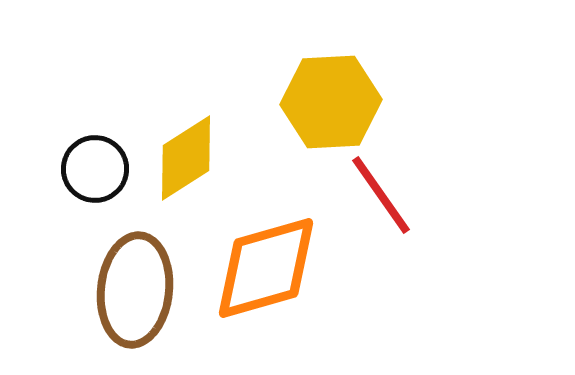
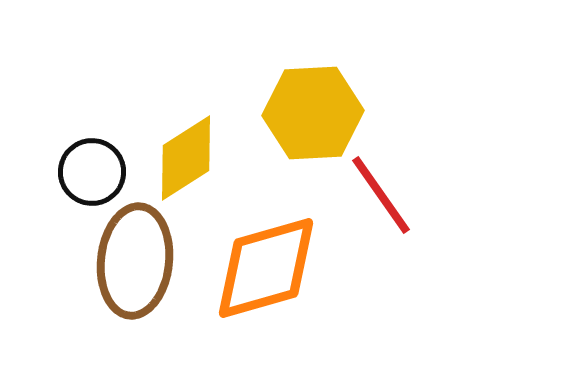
yellow hexagon: moved 18 px left, 11 px down
black circle: moved 3 px left, 3 px down
brown ellipse: moved 29 px up
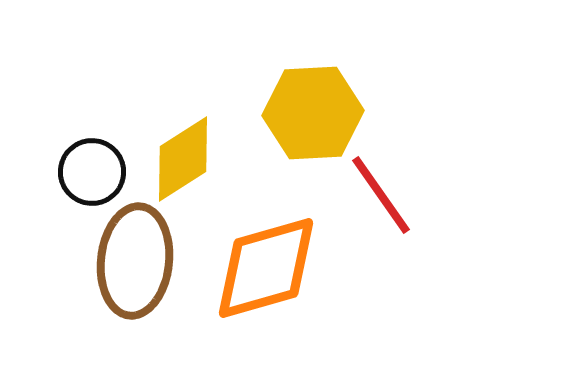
yellow diamond: moved 3 px left, 1 px down
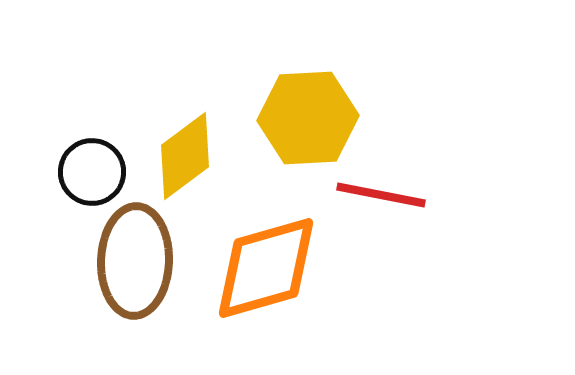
yellow hexagon: moved 5 px left, 5 px down
yellow diamond: moved 2 px right, 3 px up; rotated 4 degrees counterclockwise
red line: rotated 44 degrees counterclockwise
brown ellipse: rotated 4 degrees counterclockwise
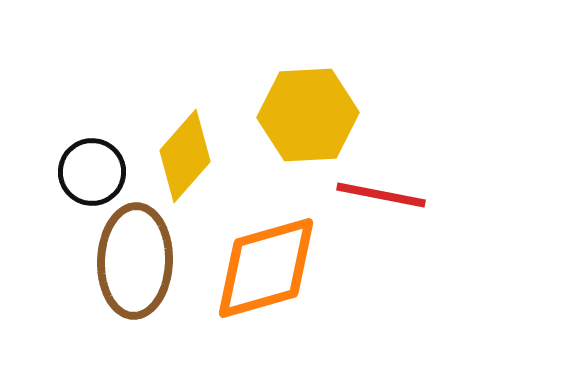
yellow hexagon: moved 3 px up
yellow diamond: rotated 12 degrees counterclockwise
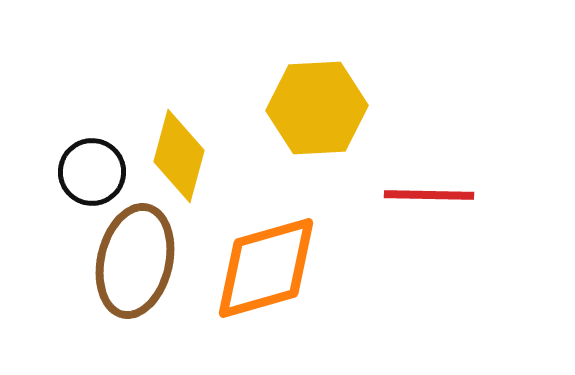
yellow hexagon: moved 9 px right, 7 px up
yellow diamond: moved 6 px left; rotated 26 degrees counterclockwise
red line: moved 48 px right; rotated 10 degrees counterclockwise
brown ellipse: rotated 11 degrees clockwise
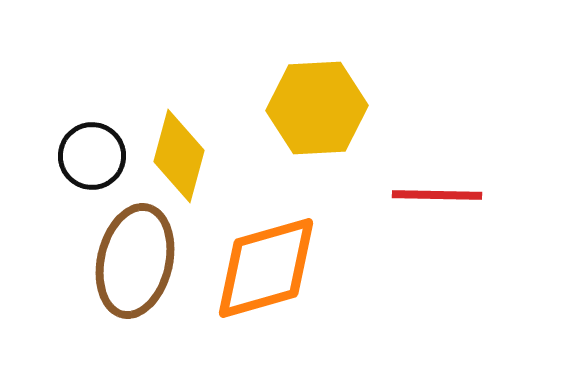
black circle: moved 16 px up
red line: moved 8 px right
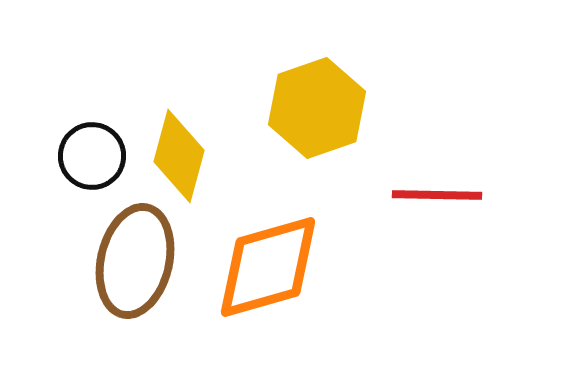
yellow hexagon: rotated 16 degrees counterclockwise
orange diamond: moved 2 px right, 1 px up
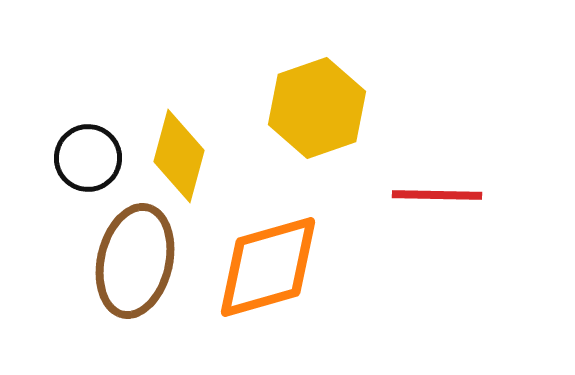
black circle: moved 4 px left, 2 px down
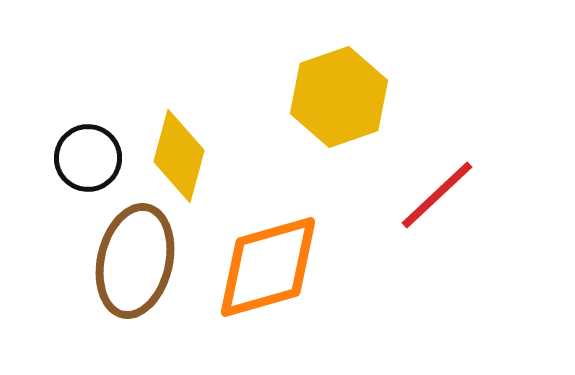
yellow hexagon: moved 22 px right, 11 px up
red line: rotated 44 degrees counterclockwise
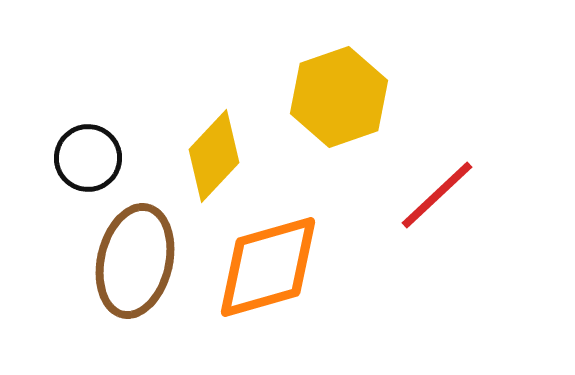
yellow diamond: moved 35 px right; rotated 28 degrees clockwise
